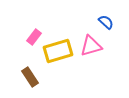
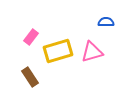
blue semicircle: rotated 42 degrees counterclockwise
pink rectangle: moved 3 px left
pink triangle: moved 1 px right, 6 px down
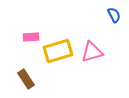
blue semicircle: moved 8 px right, 7 px up; rotated 63 degrees clockwise
pink rectangle: rotated 49 degrees clockwise
brown rectangle: moved 4 px left, 2 px down
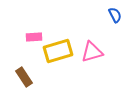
blue semicircle: moved 1 px right
pink rectangle: moved 3 px right
brown rectangle: moved 2 px left, 2 px up
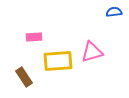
blue semicircle: moved 1 px left, 3 px up; rotated 70 degrees counterclockwise
yellow rectangle: moved 10 px down; rotated 12 degrees clockwise
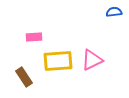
pink triangle: moved 8 px down; rotated 10 degrees counterclockwise
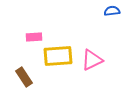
blue semicircle: moved 2 px left, 1 px up
yellow rectangle: moved 5 px up
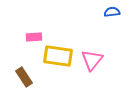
blue semicircle: moved 1 px down
yellow rectangle: rotated 12 degrees clockwise
pink triangle: rotated 25 degrees counterclockwise
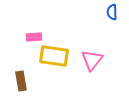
blue semicircle: rotated 84 degrees counterclockwise
yellow rectangle: moved 4 px left
brown rectangle: moved 3 px left, 4 px down; rotated 24 degrees clockwise
